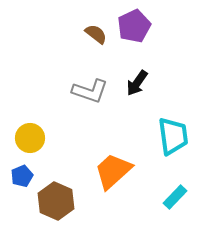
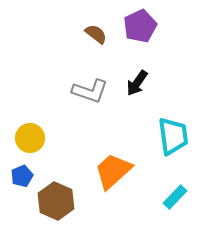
purple pentagon: moved 6 px right
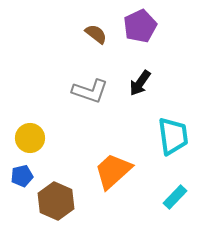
black arrow: moved 3 px right
blue pentagon: rotated 10 degrees clockwise
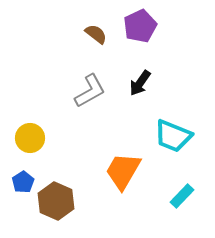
gray L-shape: rotated 48 degrees counterclockwise
cyan trapezoid: rotated 120 degrees clockwise
orange trapezoid: moved 10 px right; rotated 18 degrees counterclockwise
blue pentagon: moved 1 px right, 6 px down; rotated 20 degrees counterclockwise
cyan rectangle: moved 7 px right, 1 px up
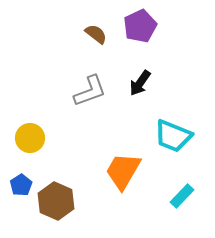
gray L-shape: rotated 9 degrees clockwise
blue pentagon: moved 2 px left, 3 px down
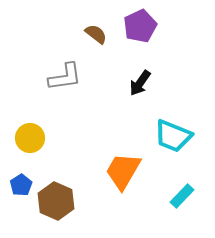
gray L-shape: moved 25 px left, 14 px up; rotated 12 degrees clockwise
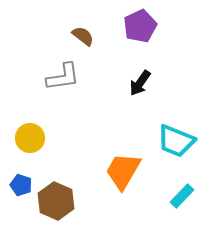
brown semicircle: moved 13 px left, 2 px down
gray L-shape: moved 2 px left
cyan trapezoid: moved 3 px right, 5 px down
blue pentagon: rotated 20 degrees counterclockwise
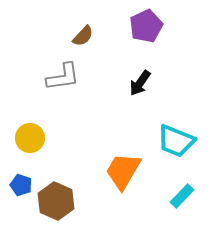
purple pentagon: moved 6 px right
brown semicircle: rotated 95 degrees clockwise
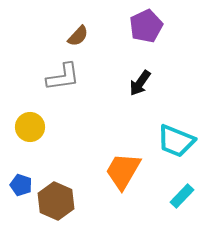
brown semicircle: moved 5 px left
yellow circle: moved 11 px up
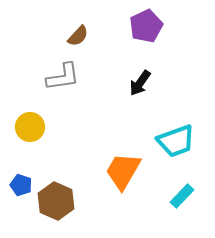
cyan trapezoid: rotated 42 degrees counterclockwise
